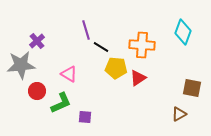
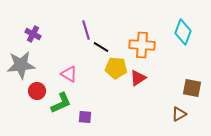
purple cross: moved 4 px left, 7 px up; rotated 21 degrees counterclockwise
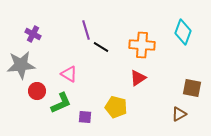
yellow pentagon: moved 39 px down; rotated 10 degrees clockwise
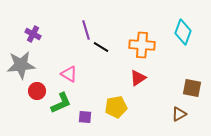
yellow pentagon: rotated 25 degrees counterclockwise
